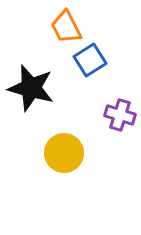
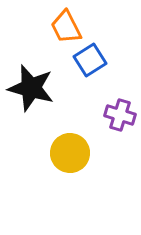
yellow circle: moved 6 px right
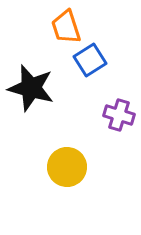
orange trapezoid: rotated 9 degrees clockwise
purple cross: moved 1 px left
yellow circle: moved 3 px left, 14 px down
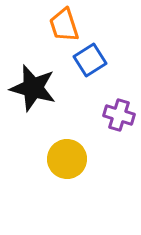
orange trapezoid: moved 2 px left, 2 px up
black star: moved 2 px right
yellow circle: moved 8 px up
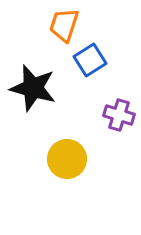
orange trapezoid: rotated 36 degrees clockwise
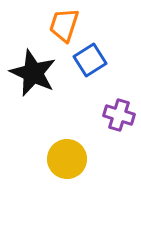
black star: moved 15 px up; rotated 9 degrees clockwise
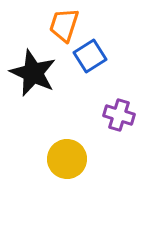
blue square: moved 4 px up
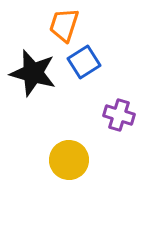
blue square: moved 6 px left, 6 px down
black star: rotated 9 degrees counterclockwise
yellow circle: moved 2 px right, 1 px down
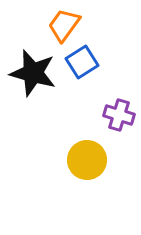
orange trapezoid: rotated 18 degrees clockwise
blue square: moved 2 px left
yellow circle: moved 18 px right
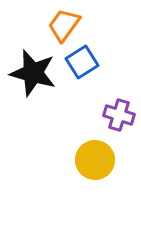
yellow circle: moved 8 px right
